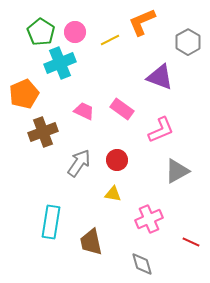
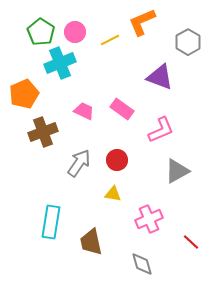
red line: rotated 18 degrees clockwise
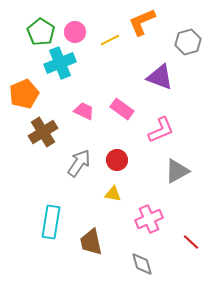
gray hexagon: rotated 15 degrees clockwise
brown cross: rotated 12 degrees counterclockwise
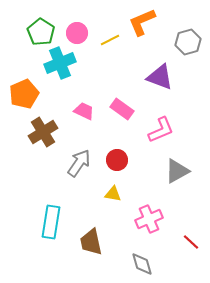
pink circle: moved 2 px right, 1 px down
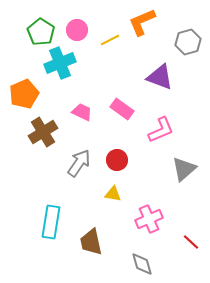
pink circle: moved 3 px up
pink trapezoid: moved 2 px left, 1 px down
gray triangle: moved 7 px right, 2 px up; rotated 12 degrees counterclockwise
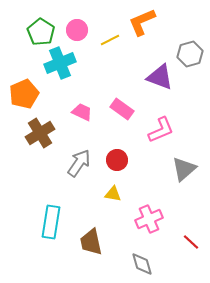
gray hexagon: moved 2 px right, 12 px down
brown cross: moved 3 px left, 1 px down
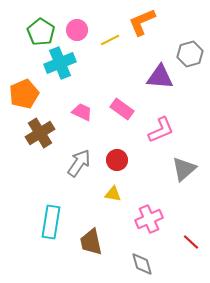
purple triangle: rotated 16 degrees counterclockwise
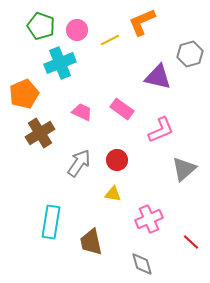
green pentagon: moved 6 px up; rotated 12 degrees counterclockwise
purple triangle: moved 2 px left; rotated 8 degrees clockwise
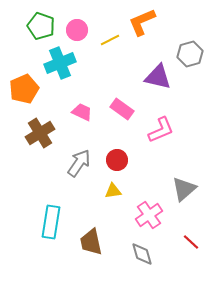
orange pentagon: moved 5 px up
gray triangle: moved 20 px down
yellow triangle: moved 3 px up; rotated 18 degrees counterclockwise
pink cross: moved 4 px up; rotated 12 degrees counterclockwise
gray diamond: moved 10 px up
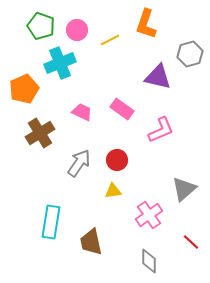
orange L-shape: moved 4 px right, 2 px down; rotated 48 degrees counterclockwise
gray diamond: moved 7 px right, 7 px down; rotated 15 degrees clockwise
